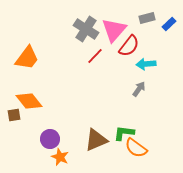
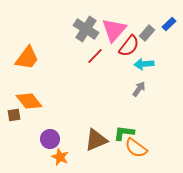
gray rectangle: moved 15 px down; rotated 35 degrees counterclockwise
cyan arrow: moved 2 px left
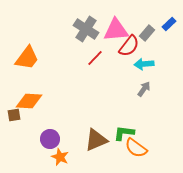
pink triangle: moved 2 px right; rotated 44 degrees clockwise
red line: moved 2 px down
gray arrow: moved 5 px right
orange diamond: rotated 48 degrees counterclockwise
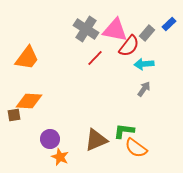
pink triangle: moved 1 px left; rotated 16 degrees clockwise
green L-shape: moved 2 px up
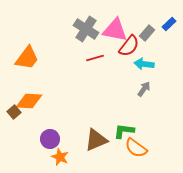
red line: rotated 30 degrees clockwise
cyan arrow: rotated 12 degrees clockwise
brown square: moved 3 px up; rotated 32 degrees counterclockwise
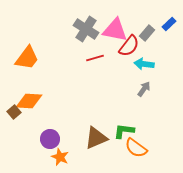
brown triangle: moved 2 px up
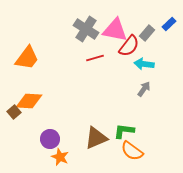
orange semicircle: moved 4 px left, 3 px down
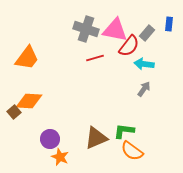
blue rectangle: rotated 40 degrees counterclockwise
gray cross: rotated 15 degrees counterclockwise
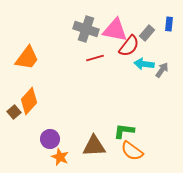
gray arrow: moved 18 px right, 19 px up
orange diamond: rotated 52 degrees counterclockwise
brown triangle: moved 2 px left, 8 px down; rotated 20 degrees clockwise
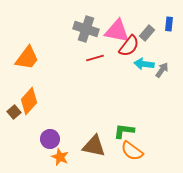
pink triangle: moved 2 px right, 1 px down
brown triangle: rotated 15 degrees clockwise
